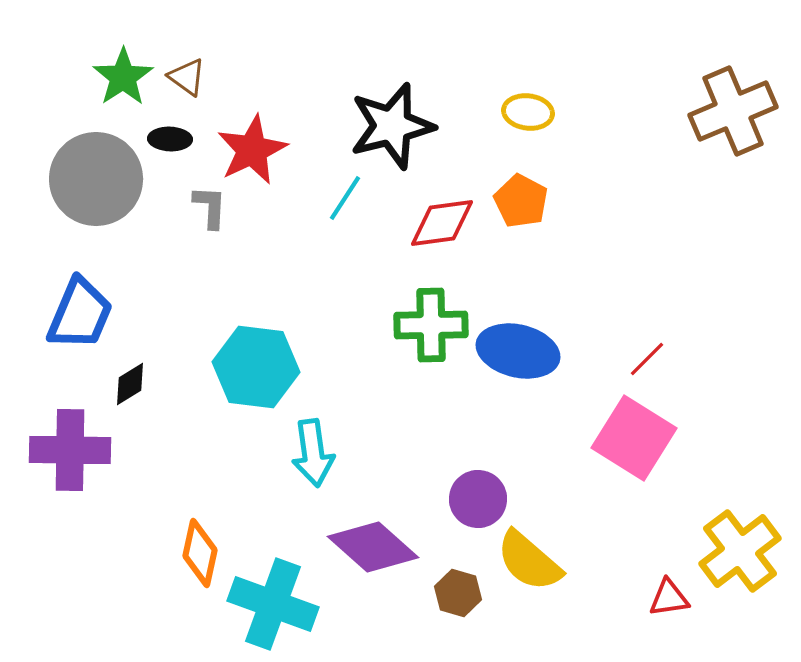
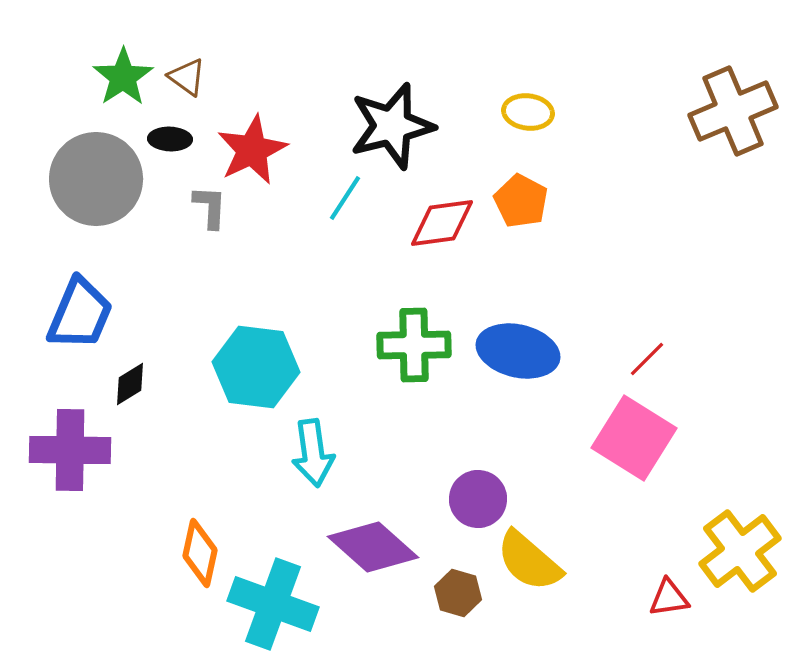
green cross: moved 17 px left, 20 px down
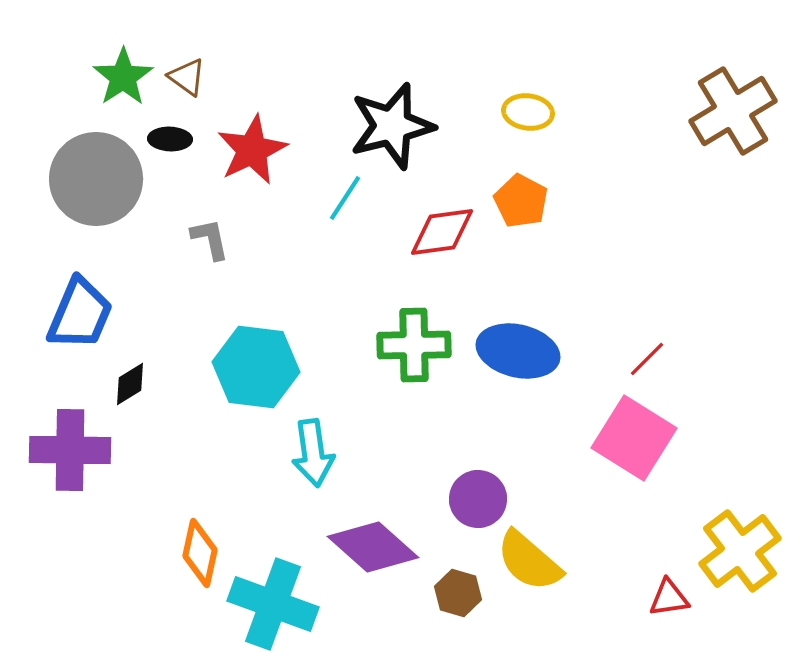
brown cross: rotated 8 degrees counterclockwise
gray L-shape: moved 32 px down; rotated 15 degrees counterclockwise
red diamond: moved 9 px down
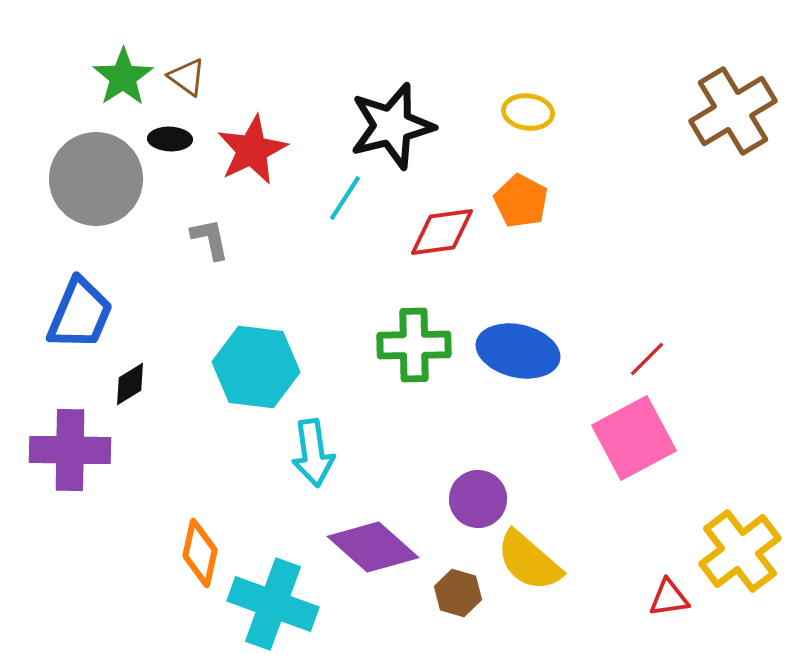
pink square: rotated 30 degrees clockwise
